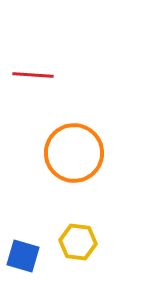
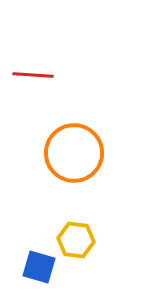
yellow hexagon: moved 2 px left, 2 px up
blue square: moved 16 px right, 11 px down
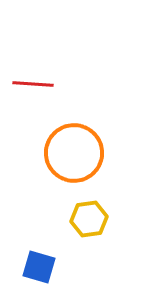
red line: moved 9 px down
yellow hexagon: moved 13 px right, 21 px up; rotated 15 degrees counterclockwise
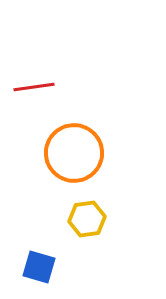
red line: moved 1 px right, 3 px down; rotated 12 degrees counterclockwise
yellow hexagon: moved 2 px left
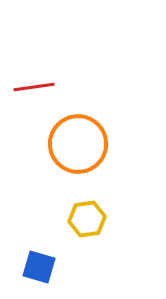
orange circle: moved 4 px right, 9 px up
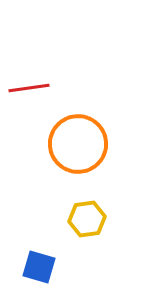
red line: moved 5 px left, 1 px down
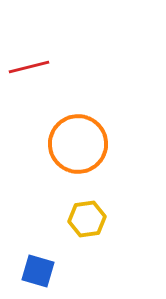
red line: moved 21 px up; rotated 6 degrees counterclockwise
blue square: moved 1 px left, 4 px down
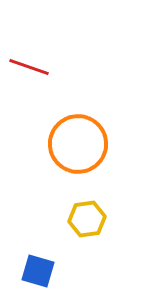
red line: rotated 33 degrees clockwise
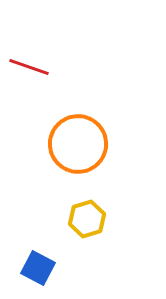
yellow hexagon: rotated 9 degrees counterclockwise
blue square: moved 3 px up; rotated 12 degrees clockwise
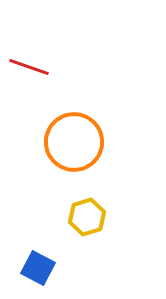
orange circle: moved 4 px left, 2 px up
yellow hexagon: moved 2 px up
